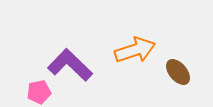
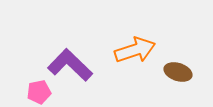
brown ellipse: rotated 32 degrees counterclockwise
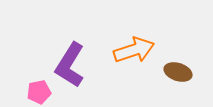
orange arrow: moved 1 px left
purple L-shape: rotated 102 degrees counterclockwise
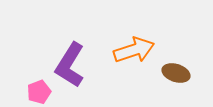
brown ellipse: moved 2 px left, 1 px down
pink pentagon: rotated 10 degrees counterclockwise
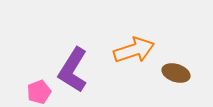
purple L-shape: moved 3 px right, 5 px down
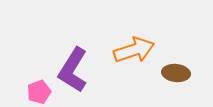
brown ellipse: rotated 12 degrees counterclockwise
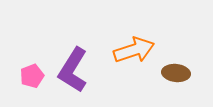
pink pentagon: moved 7 px left, 16 px up
